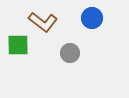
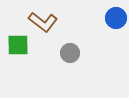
blue circle: moved 24 px right
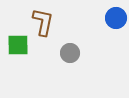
brown L-shape: rotated 116 degrees counterclockwise
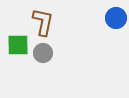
gray circle: moved 27 px left
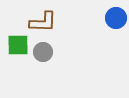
brown L-shape: rotated 80 degrees clockwise
gray circle: moved 1 px up
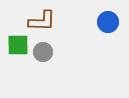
blue circle: moved 8 px left, 4 px down
brown L-shape: moved 1 px left, 1 px up
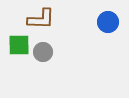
brown L-shape: moved 1 px left, 2 px up
green square: moved 1 px right
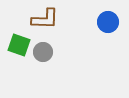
brown L-shape: moved 4 px right
green square: rotated 20 degrees clockwise
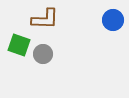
blue circle: moved 5 px right, 2 px up
gray circle: moved 2 px down
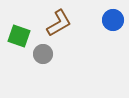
brown L-shape: moved 14 px right, 4 px down; rotated 32 degrees counterclockwise
green square: moved 9 px up
